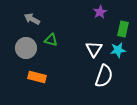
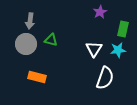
gray arrow: moved 2 px left, 2 px down; rotated 112 degrees counterclockwise
gray circle: moved 4 px up
white semicircle: moved 1 px right, 2 px down
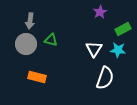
green rectangle: rotated 49 degrees clockwise
cyan star: rotated 14 degrees clockwise
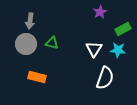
green triangle: moved 1 px right, 3 px down
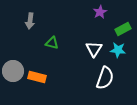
gray circle: moved 13 px left, 27 px down
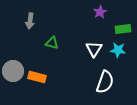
green rectangle: rotated 21 degrees clockwise
white semicircle: moved 4 px down
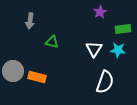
green triangle: moved 1 px up
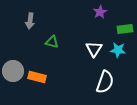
green rectangle: moved 2 px right
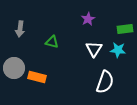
purple star: moved 12 px left, 7 px down
gray arrow: moved 10 px left, 8 px down
gray circle: moved 1 px right, 3 px up
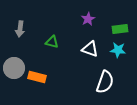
green rectangle: moved 5 px left
white triangle: moved 4 px left; rotated 42 degrees counterclockwise
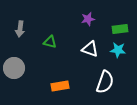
purple star: rotated 16 degrees clockwise
green triangle: moved 2 px left
orange rectangle: moved 23 px right, 9 px down; rotated 24 degrees counterclockwise
